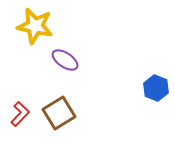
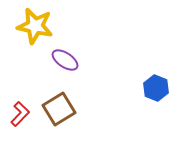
brown square: moved 4 px up
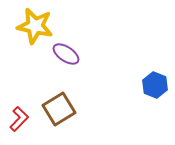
purple ellipse: moved 1 px right, 6 px up
blue hexagon: moved 1 px left, 3 px up
red L-shape: moved 1 px left, 5 px down
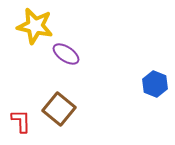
blue hexagon: moved 1 px up
brown square: rotated 20 degrees counterclockwise
red L-shape: moved 2 px right, 2 px down; rotated 45 degrees counterclockwise
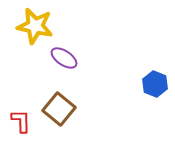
purple ellipse: moved 2 px left, 4 px down
